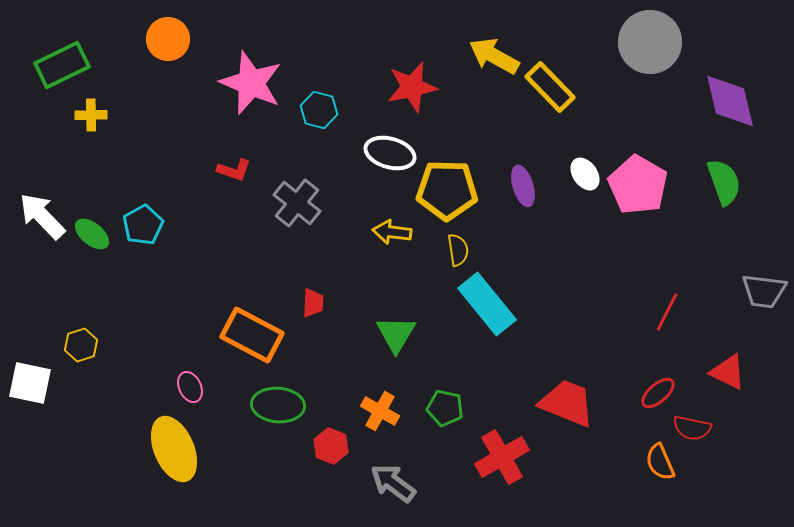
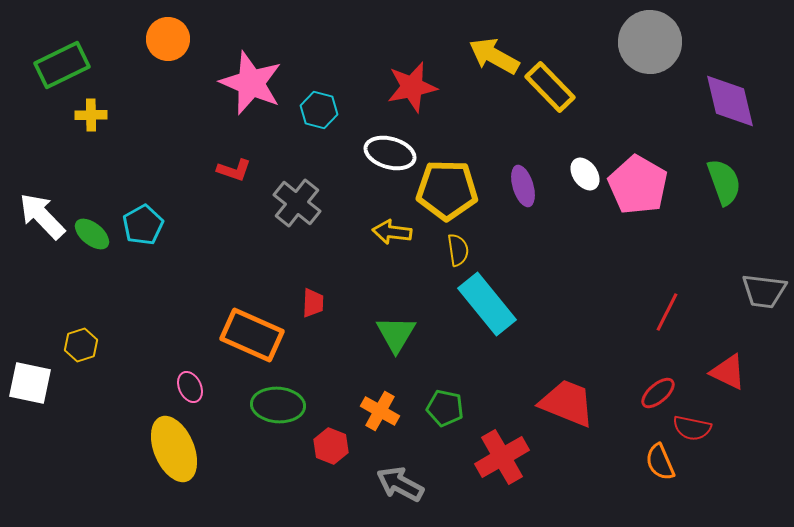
orange rectangle at (252, 335): rotated 4 degrees counterclockwise
gray arrow at (393, 483): moved 7 px right, 1 px down; rotated 9 degrees counterclockwise
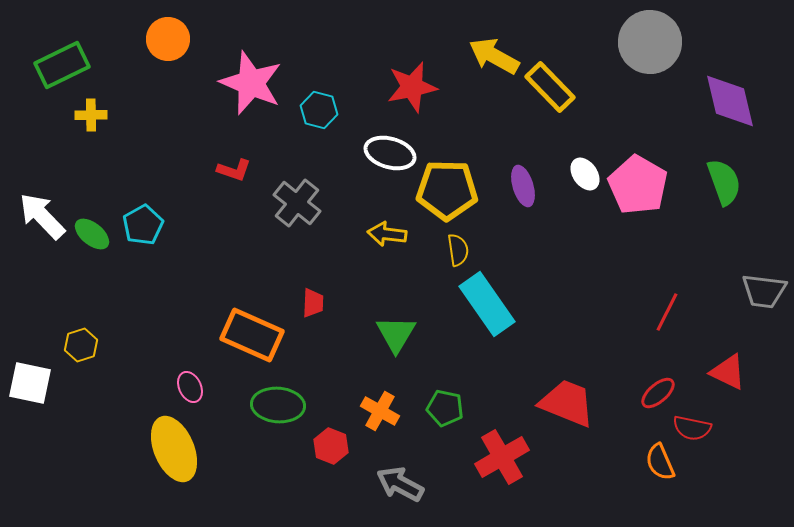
yellow arrow at (392, 232): moved 5 px left, 2 px down
cyan rectangle at (487, 304): rotated 4 degrees clockwise
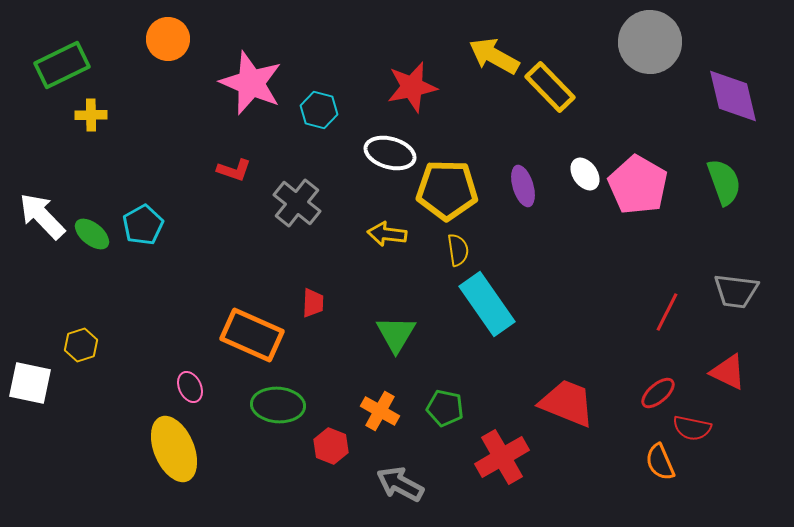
purple diamond at (730, 101): moved 3 px right, 5 px up
gray trapezoid at (764, 291): moved 28 px left
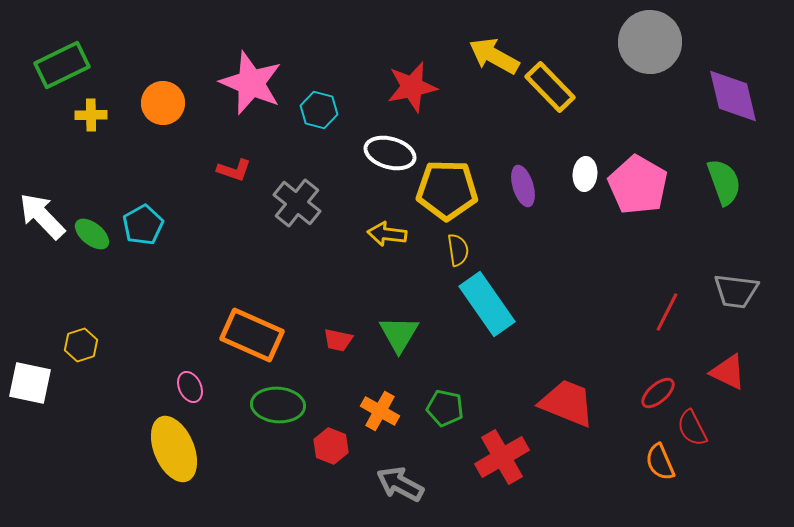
orange circle at (168, 39): moved 5 px left, 64 px down
white ellipse at (585, 174): rotated 40 degrees clockwise
red trapezoid at (313, 303): moved 25 px right, 37 px down; rotated 100 degrees clockwise
green triangle at (396, 334): moved 3 px right
red semicircle at (692, 428): rotated 51 degrees clockwise
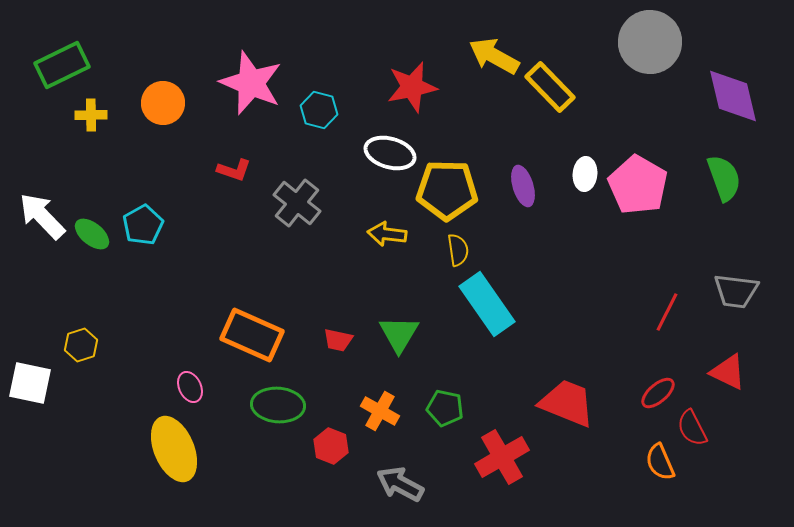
green semicircle at (724, 182): moved 4 px up
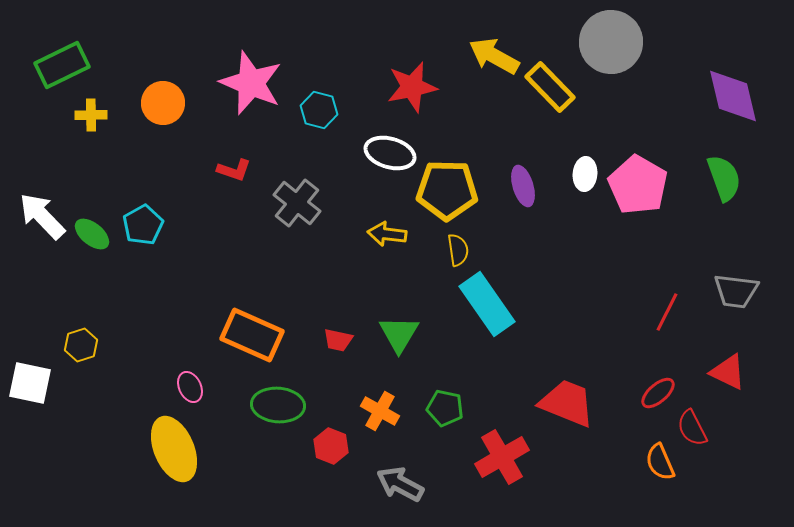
gray circle at (650, 42): moved 39 px left
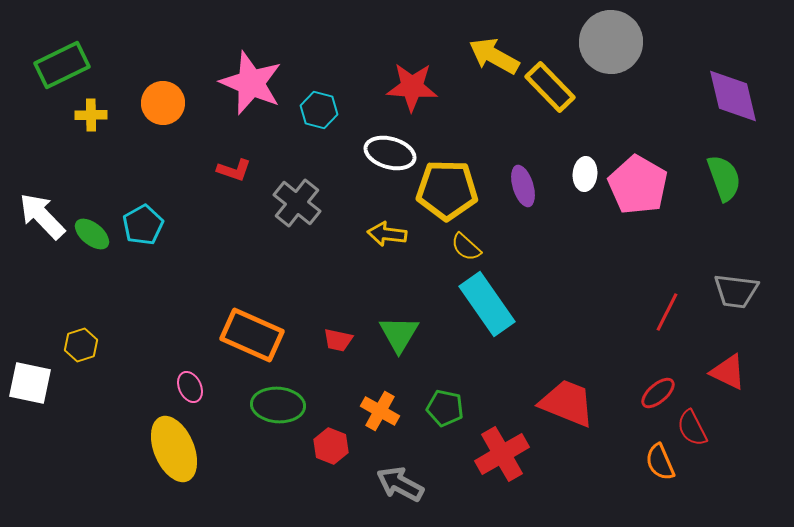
red star at (412, 87): rotated 15 degrees clockwise
yellow semicircle at (458, 250): moved 8 px right, 3 px up; rotated 140 degrees clockwise
red cross at (502, 457): moved 3 px up
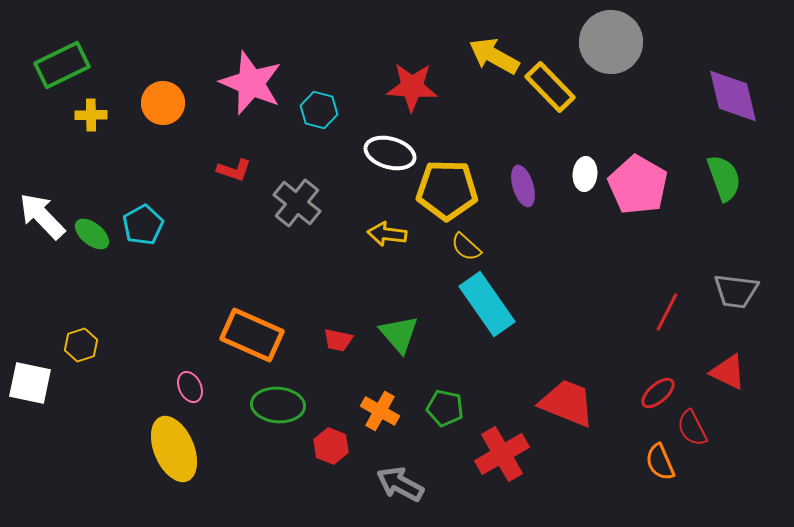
green triangle at (399, 334): rotated 12 degrees counterclockwise
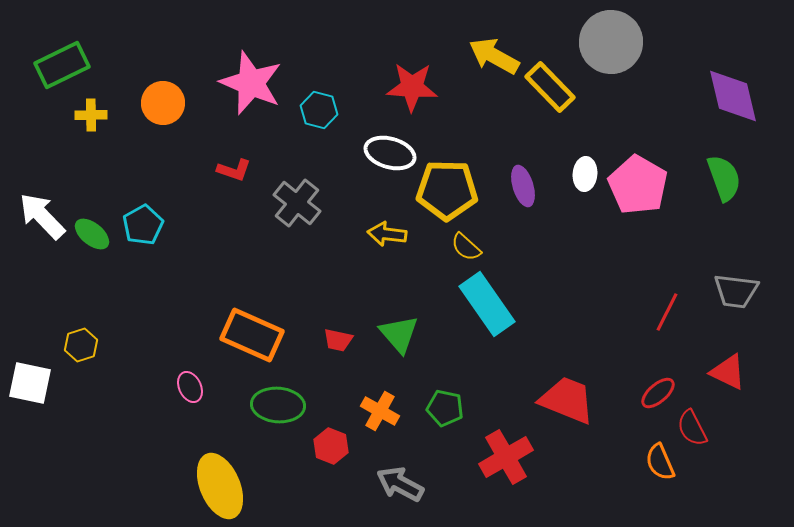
red trapezoid at (567, 403): moved 3 px up
yellow ellipse at (174, 449): moved 46 px right, 37 px down
red cross at (502, 454): moved 4 px right, 3 px down
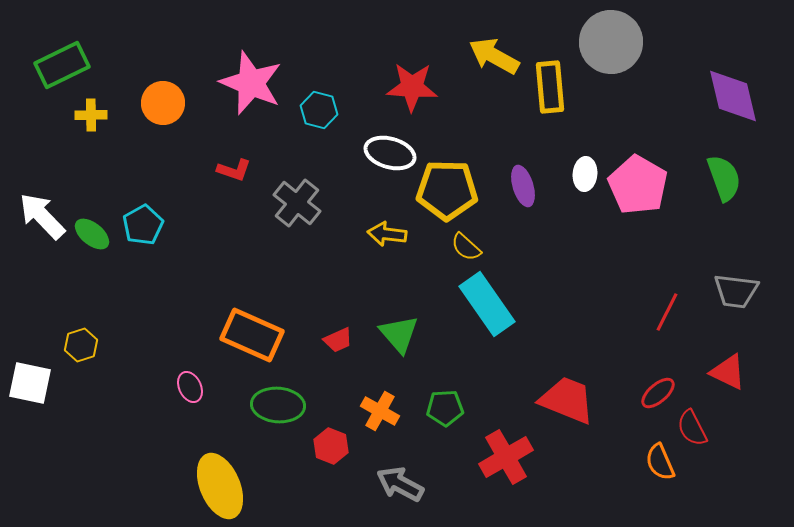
yellow rectangle at (550, 87): rotated 39 degrees clockwise
red trapezoid at (338, 340): rotated 36 degrees counterclockwise
green pentagon at (445, 408): rotated 15 degrees counterclockwise
